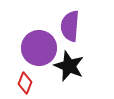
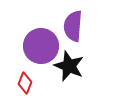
purple semicircle: moved 3 px right
purple circle: moved 2 px right, 2 px up
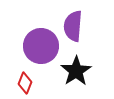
black star: moved 7 px right, 5 px down; rotated 16 degrees clockwise
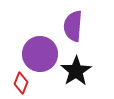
purple circle: moved 1 px left, 8 px down
red diamond: moved 4 px left
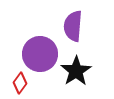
red diamond: moved 1 px left; rotated 15 degrees clockwise
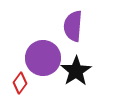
purple circle: moved 3 px right, 4 px down
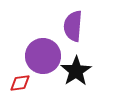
purple circle: moved 2 px up
red diamond: rotated 45 degrees clockwise
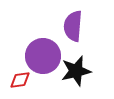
black star: rotated 20 degrees clockwise
red diamond: moved 3 px up
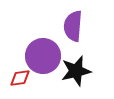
red diamond: moved 2 px up
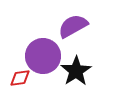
purple semicircle: rotated 56 degrees clockwise
black star: rotated 20 degrees counterclockwise
